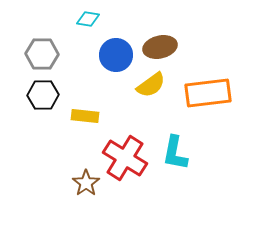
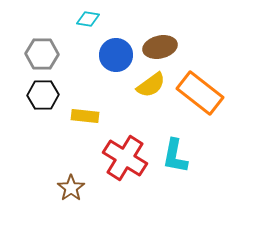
orange rectangle: moved 8 px left; rotated 45 degrees clockwise
cyan L-shape: moved 3 px down
brown star: moved 15 px left, 5 px down
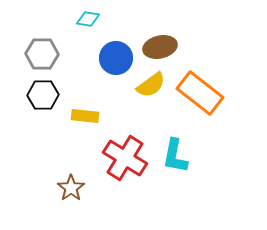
blue circle: moved 3 px down
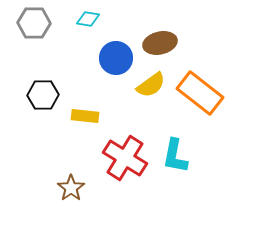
brown ellipse: moved 4 px up
gray hexagon: moved 8 px left, 31 px up
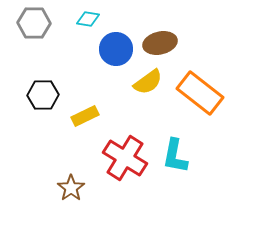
blue circle: moved 9 px up
yellow semicircle: moved 3 px left, 3 px up
yellow rectangle: rotated 32 degrees counterclockwise
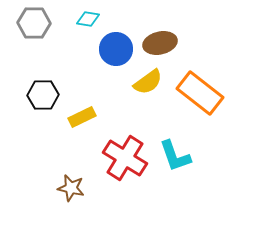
yellow rectangle: moved 3 px left, 1 px down
cyan L-shape: rotated 30 degrees counterclockwise
brown star: rotated 24 degrees counterclockwise
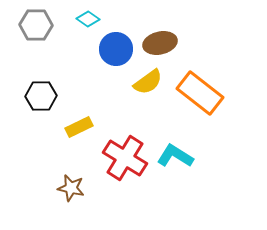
cyan diamond: rotated 25 degrees clockwise
gray hexagon: moved 2 px right, 2 px down
black hexagon: moved 2 px left, 1 px down
yellow rectangle: moved 3 px left, 10 px down
cyan L-shape: rotated 141 degrees clockwise
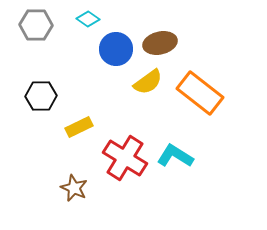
brown star: moved 3 px right; rotated 12 degrees clockwise
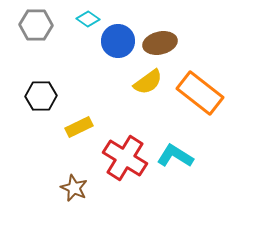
blue circle: moved 2 px right, 8 px up
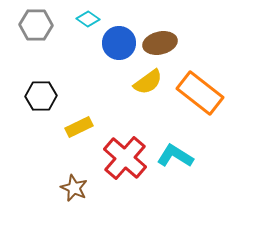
blue circle: moved 1 px right, 2 px down
red cross: rotated 9 degrees clockwise
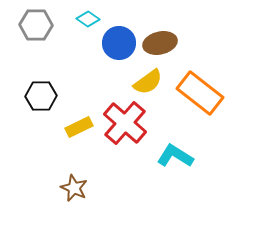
red cross: moved 35 px up
